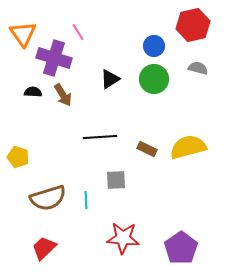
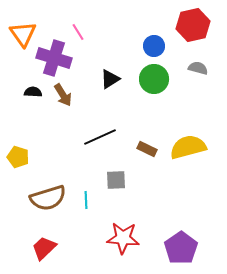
black line: rotated 20 degrees counterclockwise
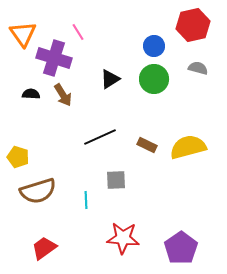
black semicircle: moved 2 px left, 2 px down
brown rectangle: moved 4 px up
brown semicircle: moved 10 px left, 7 px up
red trapezoid: rotated 8 degrees clockwise
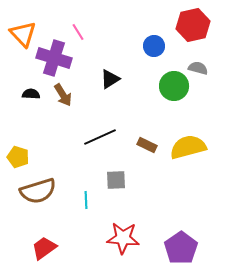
orange triangle: rotated 8 degrees counterclockwise
green circle: moved 20 px right, 7 px down
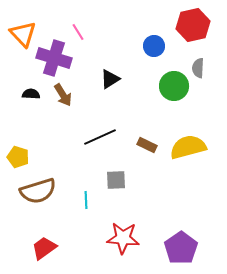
gray semicircle: rotated 102 degrees counterclockwise
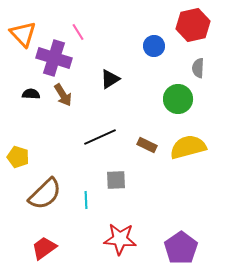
green circle: moved 4 px right, 13 px down
brown semicircle: moved 7 px right, 3 px down; rotated 27 degrees counterclockwise
red star: moved 3 px left, 1 px down
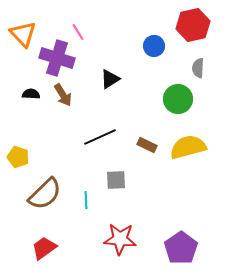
purple cross: moved 3 px right
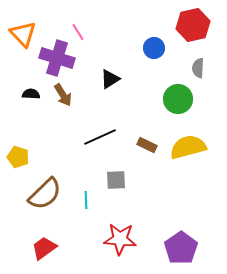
blue circle: moved 2 px down
